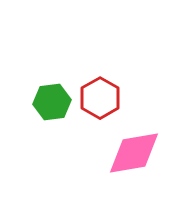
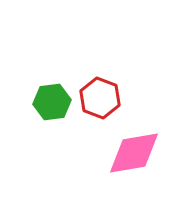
red hexagon: rotated 9 degrees counterclockwise
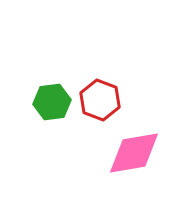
red hexagon: moved 2 px down
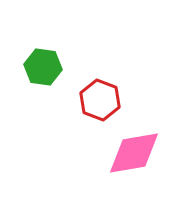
green hexagon: moved 9 px left, 35 px up; rotated 15 degrees clockwise
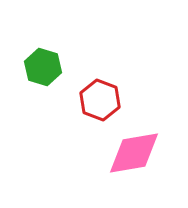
green hexagon: rotated 9 degrees clockwise
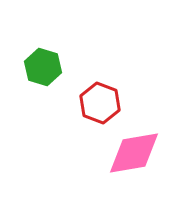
red hexagon: moved 3 px down
